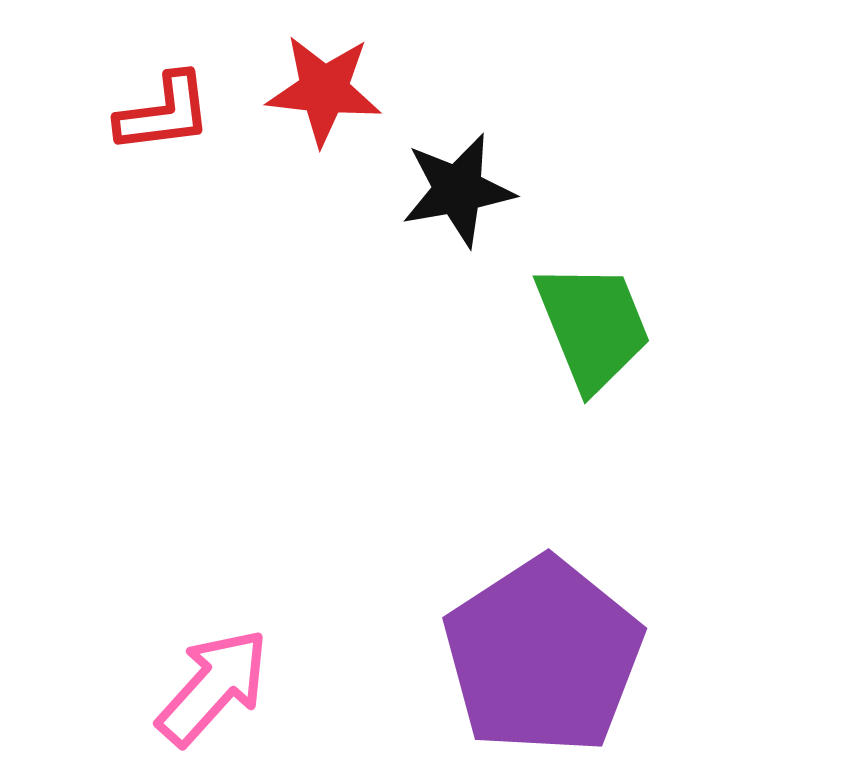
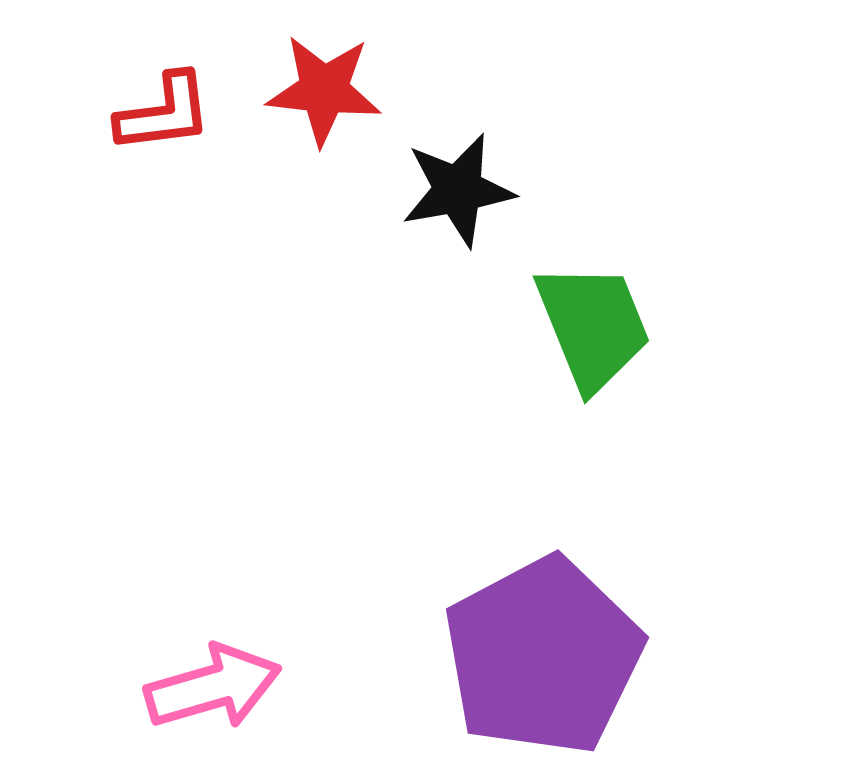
purple pentagon: rotated 5 degrees clockwise
pink arrow: rotated 32 degrees clockwise
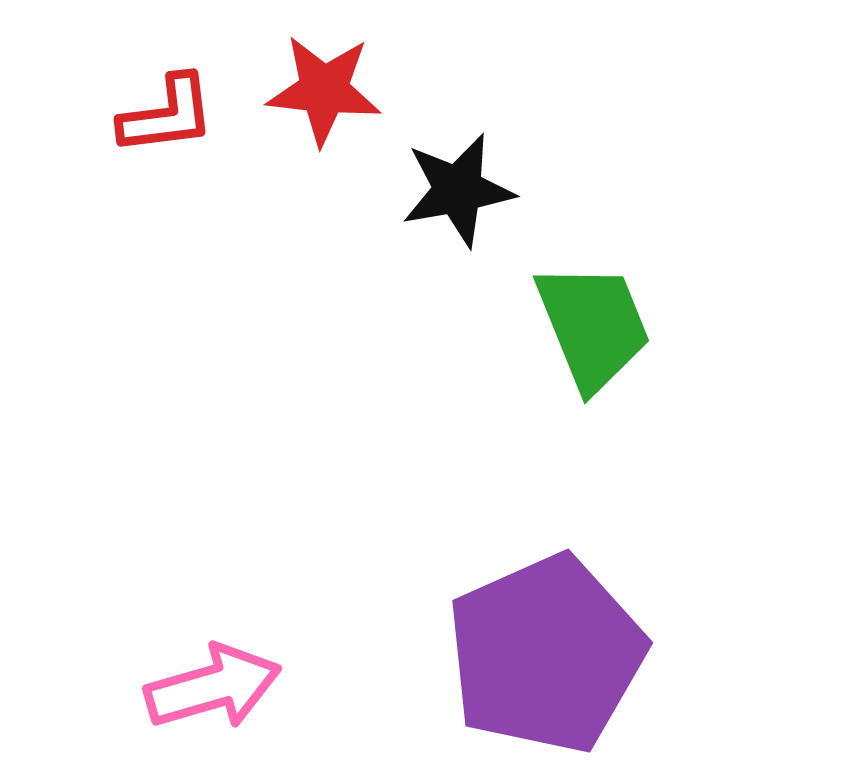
red L-shape: moved 3 px right, 2 px down
purple pentagon: moved 3 px right, 2 px up; rotated 4 degrees clockwise
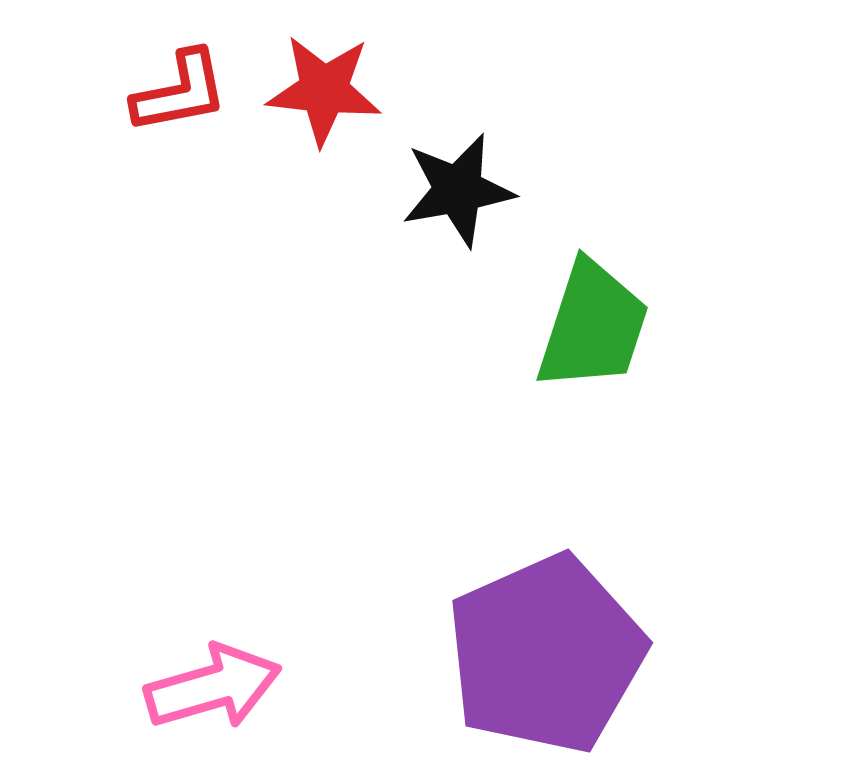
red L-shape: moved 13 px right, 23 px up; rotated 4 degrees counterclockwise
green trapezoid: rotated 40 degrees clockwise
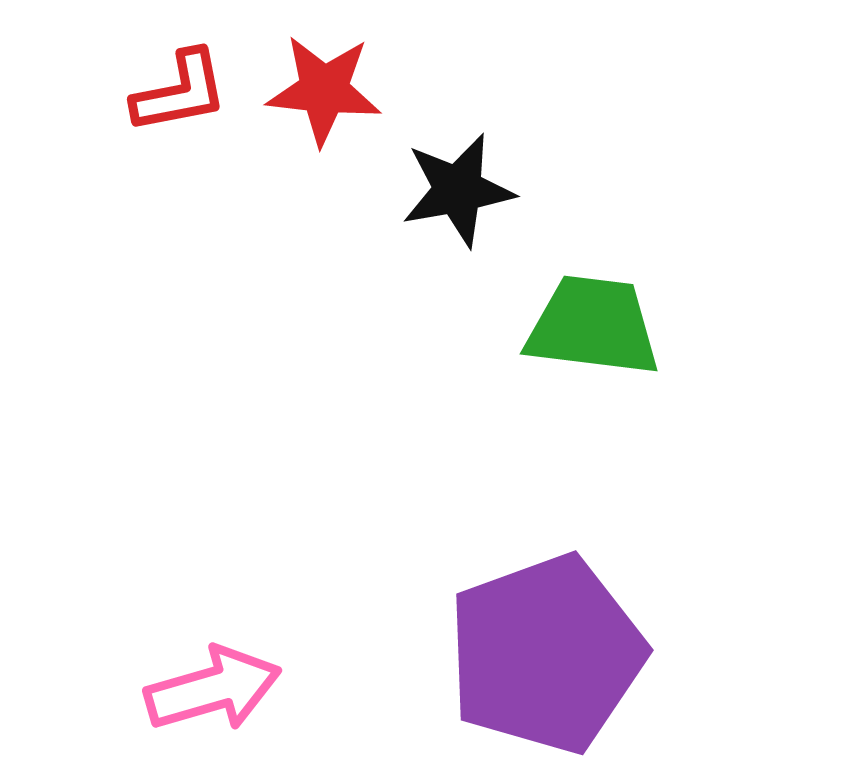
green trapezoid: rotated 101 degrees counterclockwise
purple pentagon: rotated 4 degrees clockwise
pink arrow: moved 2 px down
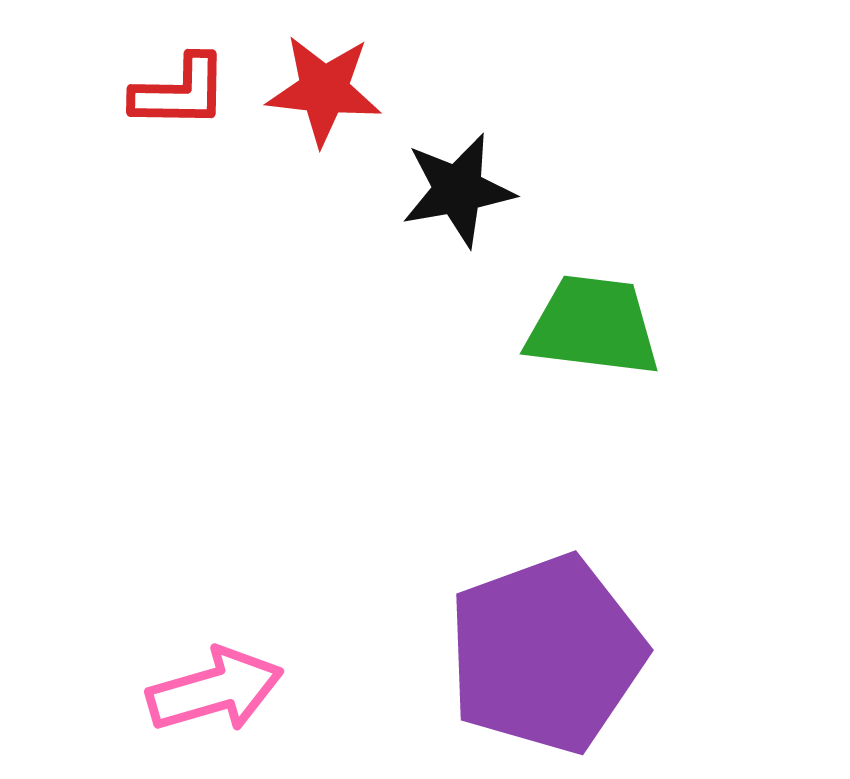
red L-shape: rotated 12 degrees clockwise
pink arrow: moved 2 px right, 1 px down
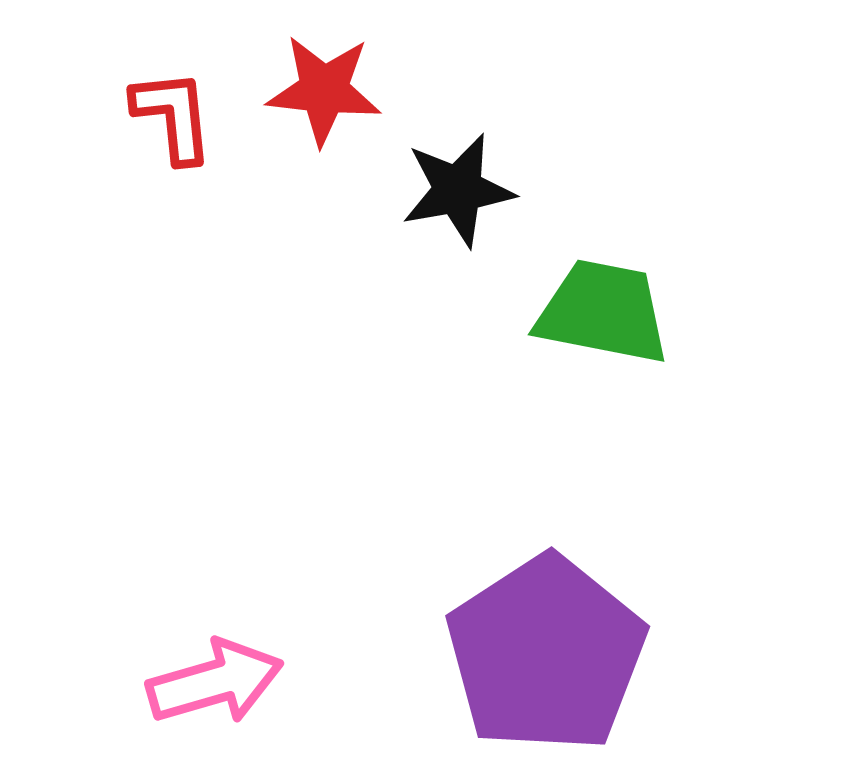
red L-shape: moved 7 px left, 24 px down; rotated 97 degrees counterclockwise
green trapezoid: moved 10 px right, 14 px up; rotated 4 degrees clockwise
purple pentagon: rotated 13 degrees counterclockwise
pink arrow: moved 8 px up
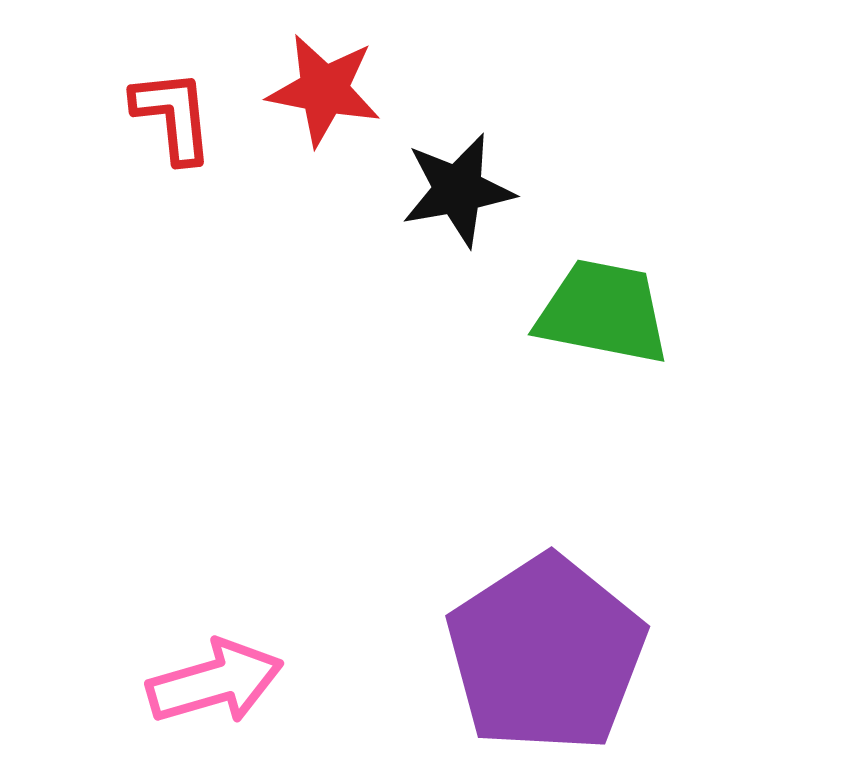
red star: rotated 5 degrees clockwise
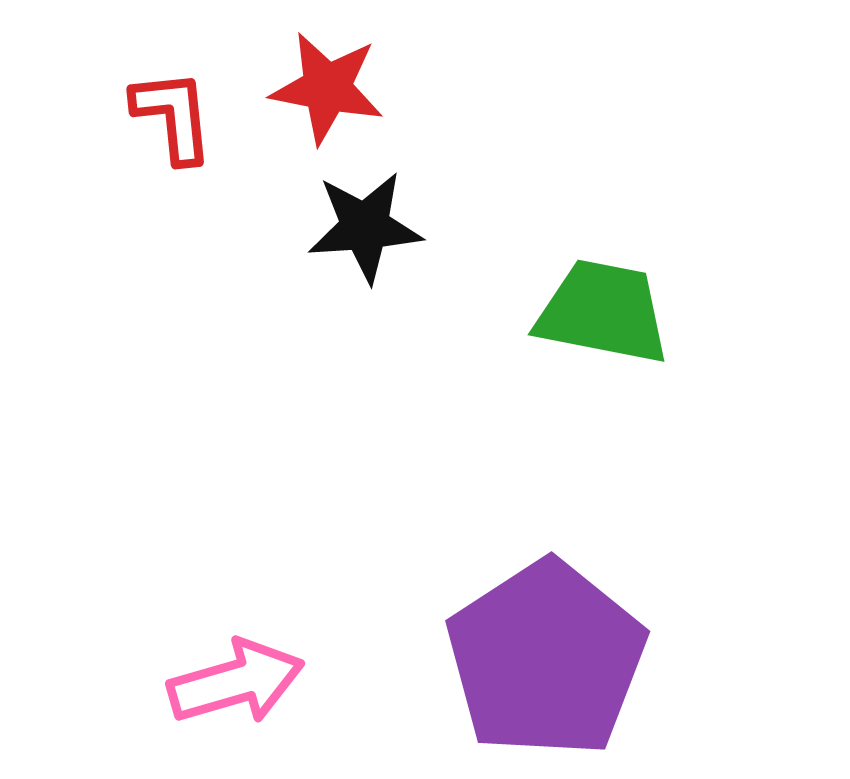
red star: moved 3 px right, 2 px up
black star: moved 93 px left, 37 px down; rotated 6 degrees clockwise
purple pentagon: moved 5 px down
pink arrow: moved 21 px right
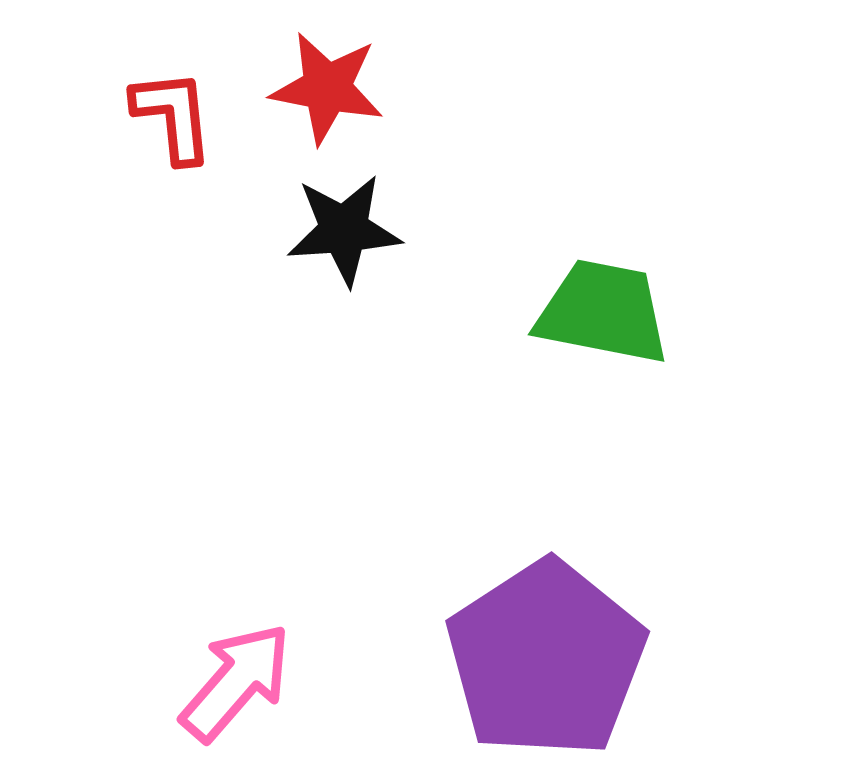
black star: moved 21 px left, 3 px down
pink arrow: rotated 33 degrees counterclockwise
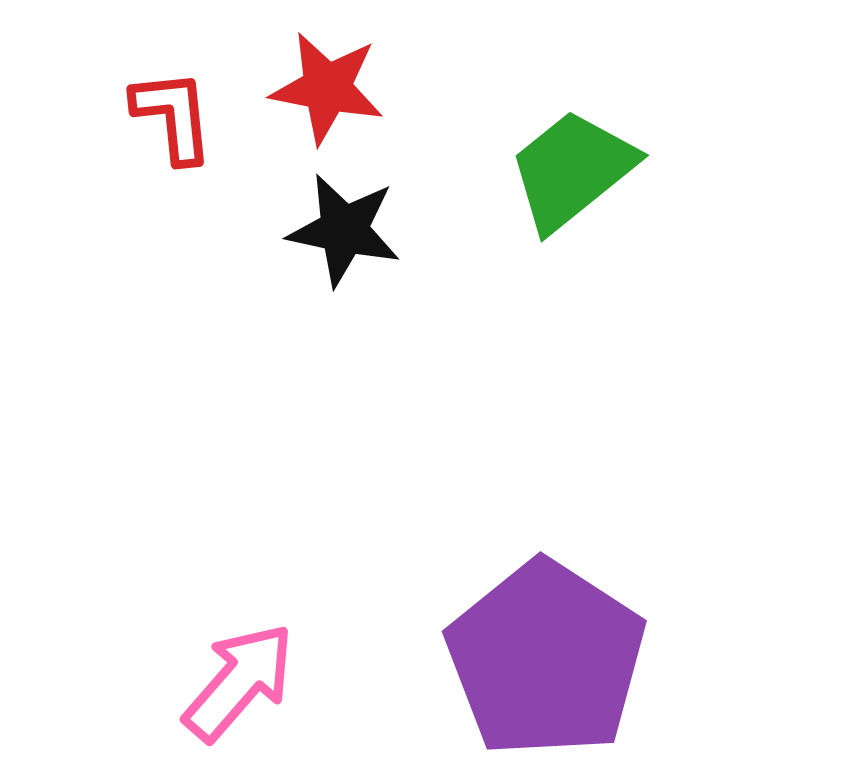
black star: rotated 16 degrees clockwise
green trapezoid: moved 31 px left, 142 px up; rotated 50 degrees counterclockwise
purple pentagon: rotated 6 degrees counterclockwise
pink arrow: moved 3 px right
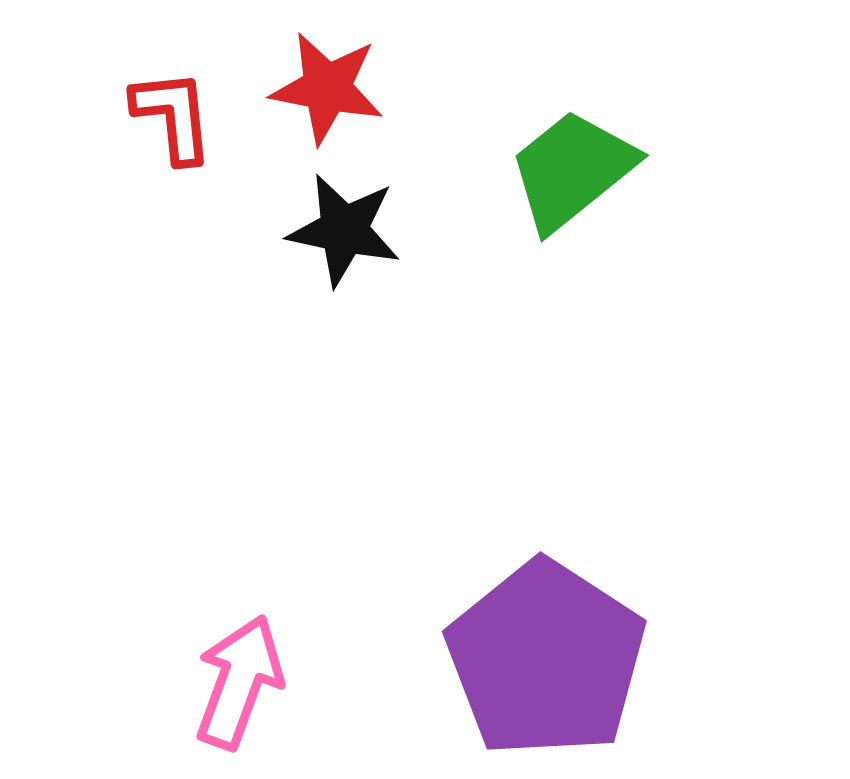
pink arrow: rotated 21 degrees counterclockwise
